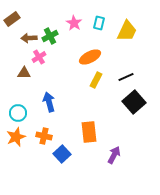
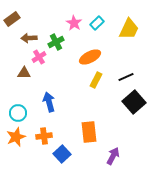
cyan rectangle: moved 2 px left; rotated 32 degrees clockwise
yellow trapezoid: moved 2 px right, 2 px up
green cross: moved 6 px right, 6 px down
orange cross: rotated 21 degrees counterclockwise
purple arrow: moved 1 px left, 1 px down
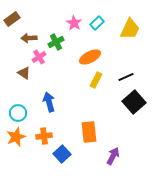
yellow trapezoid: moved 1 px right
brown triangle: rotated 32 degrees clockwise
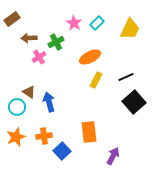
brown triangle: moved 5 px right, 19 px down
cyan circle: moved 1 px left, 6 px up
blue square: moved 3 px up
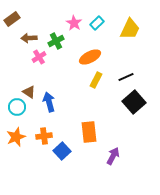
green cross: moved 1 px up
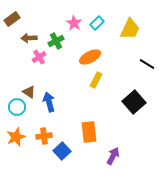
black line: moved 21 px right, 13 px up; rotated 56 degrees clockwise
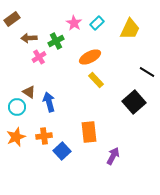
black line: moved 8 px down
yellow rectangle: rotated 70 degrees counterclockwise
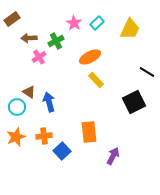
black square: rotated 15 degrees clockwise
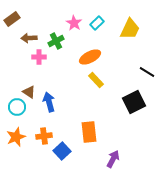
pink cross: rotated 32 degrees clockwise
purple arrow: moved 3 px down
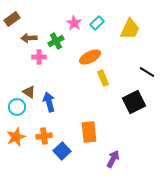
yellow rectangle: moved 7 px right, 2 px up; rotated 21 degrees clockwise
